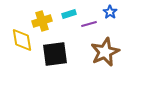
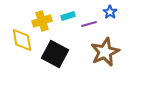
cyan rectangle: moved 1 px left, 2 px down
black square: rotated 36 degrees clockwise
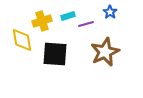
purple line: moved 3 px left
black square: rotated 24 degrees counterclockwise
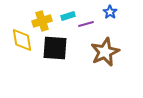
black square: moved 6 px up
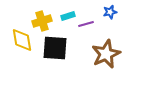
blue star: rotated 24 degrees clockwise
brown star: moved 1 px right, 2 px down
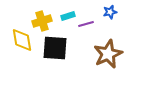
brown star: moved 2 px right
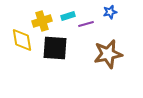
brown star: rotated 12 degrees clockwise
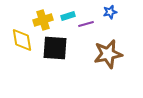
yellow cross: moved 1 px right, 1 px up
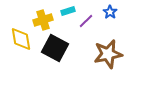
blue star: rotated 24 degrees counterclockwise
cyan rectangle: moved 5 px up
purple line: moved 3 px up; rotated 28 degrees counterclockwise
yellow diamond: moved 1 px left, 1 px up
black square: rotated 24 degrees clockwise
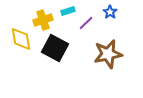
purple line: moved 2 px down
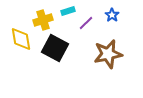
blue star: moved 2 px right, 3 px down
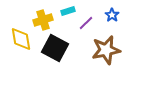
brown star: moved 2 px left, 4 px up
